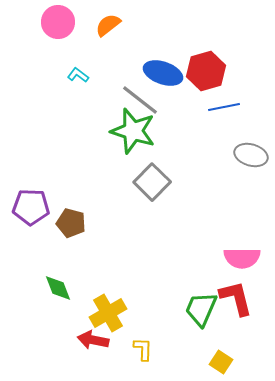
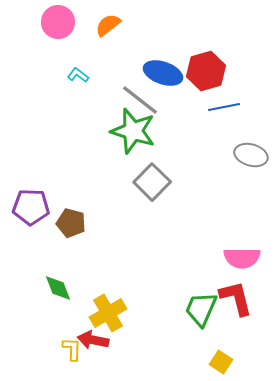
yellow L-shape: moved 71 px left
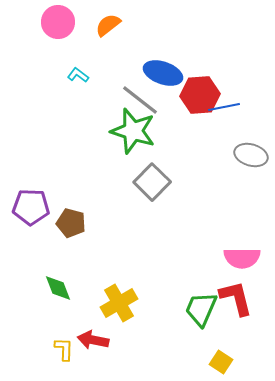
red hexagon: moved 6 px left, 24 px down; rotated 12 degrees clockwise
yellow cross: moved 11 px right, 10 px up
yellow L-shape: moved 8 px left
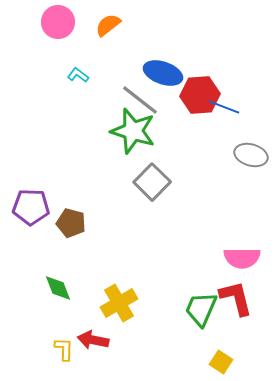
blue line: rotated 32 degrees clockwise
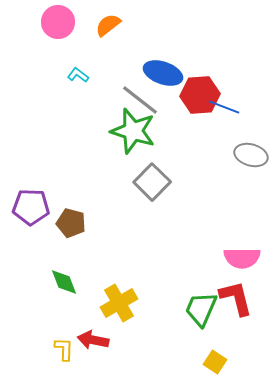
green diamond: moved 6 px right, 6 px up
yellow square: moved 6 px left
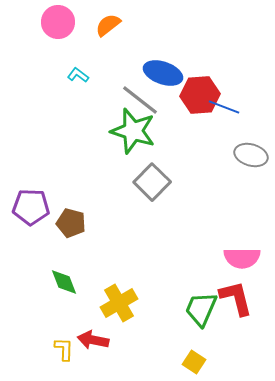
yellow square: moved 21 px left
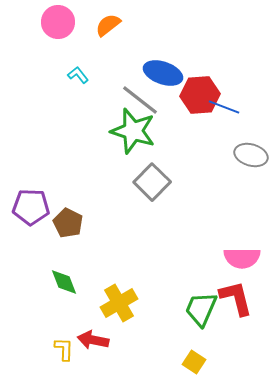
cyan L-shape: rotated 15 degrees clockwise
brown pentagon: moved 3 px left; rotated 12 degrees clockwise
